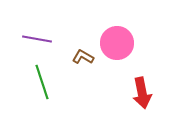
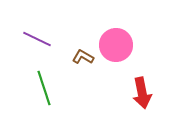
purple line: rotated 16 degrees clockwise
pink circle: moved 1 px left, 2 px down
green line: moved 2 px right, 6 px down
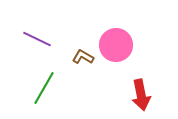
green line: rotated 48 degrees clockwise
red arrow: moved 1 px left, 2 px down
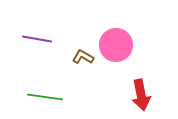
purple line: rotated 16 degrees counterclockwise
green line: moved 1 px right, 9 px down; rotated 68 degrees clockwise
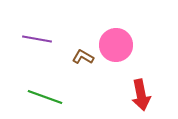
green line: rotated 12 degrees clockwise
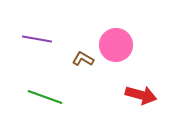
brown L-shape: moved 2 px down
red arrow: rotated 64 degrees counterclockwise
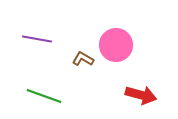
green line: moved 1 px left, 1 px up
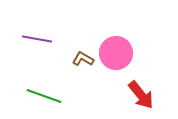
pink circle: moved 8 px down
red arrow: rotated 36 degrees clockwise
